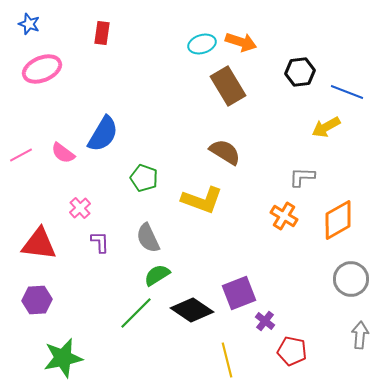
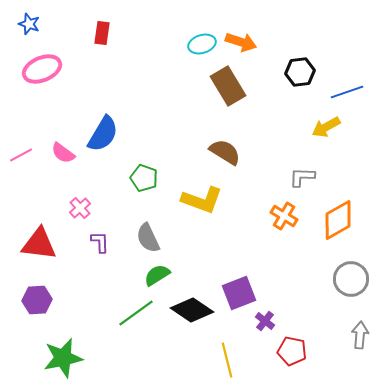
blue line: rotated 40 degrees counterclockwise
green line: rotated 9 degrees clockwise
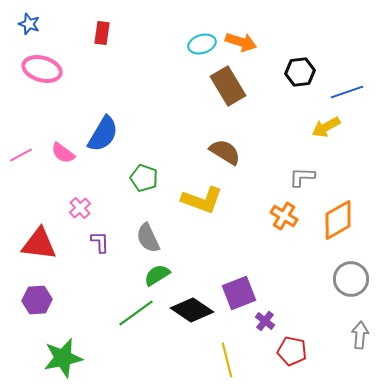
pink ellipse: rotated 39 degrees clockwise
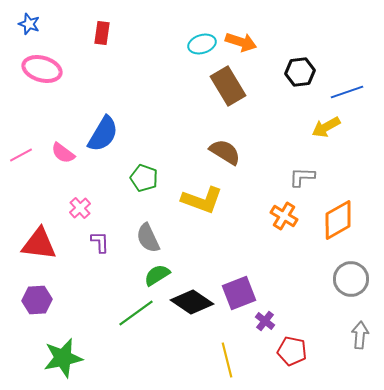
black diamond: moved 8 px up
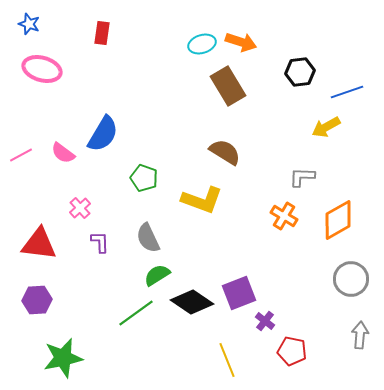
yellow line: rotated 8 degrees counterclockwise
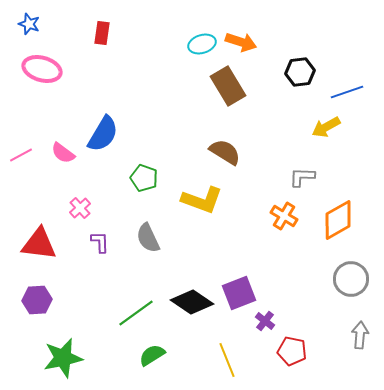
green semicircle: moved 5 px left, 80 px down
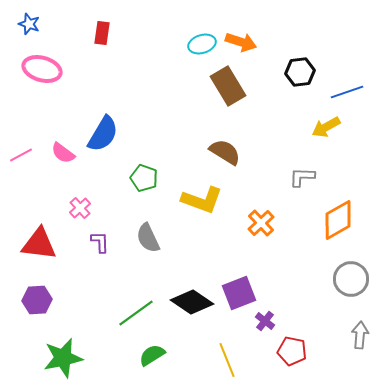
orange cross: moved 23 px left, 7 px down; rotated 16 degrees clockwise
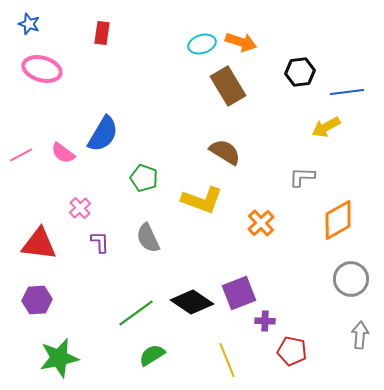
blue line: rotated 12 degrees clockwise
purple cross: rotated 36 degrees counterclockwise
green star: moved 4 px left
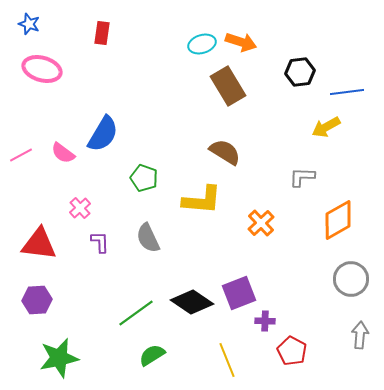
yellow L-shape: rotated 15 degrees counterclockwise
red pentagon: rotated 16 degrees clockwise
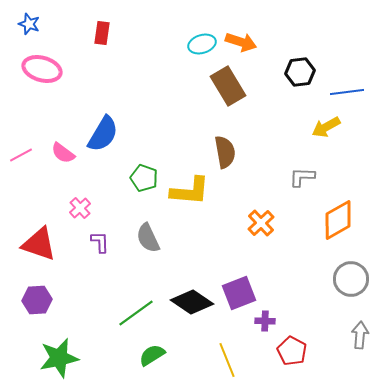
brown semicircle: rotated 48 degrees clockwise
yellow L-shape: moved 12 px left, 9 px up
red triangle: rotated 12 degrees clockwise
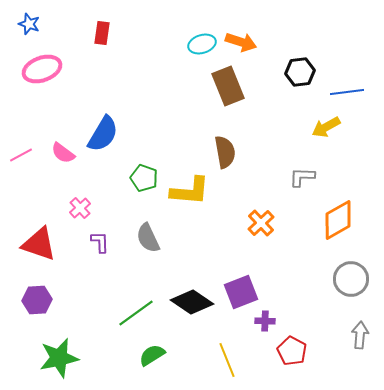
pink ellipse: rotated 36 degrees counterclockwise
brown rectangle: rotated 9 degrees clockwise
purple square: moved 2 px right, 1 px up
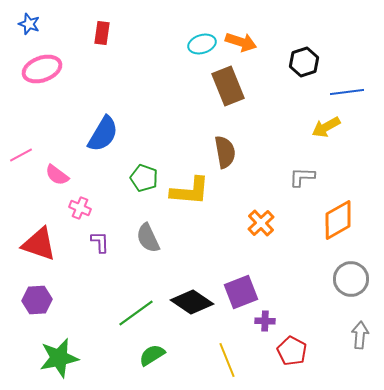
black hexagon: moved 4 px right, 10 px up; rotated 12 degrees counterclockwise
pink semicircle: moved 6 px left, 22 px down
pink cross: rotated 25 degrees counterclockwise
